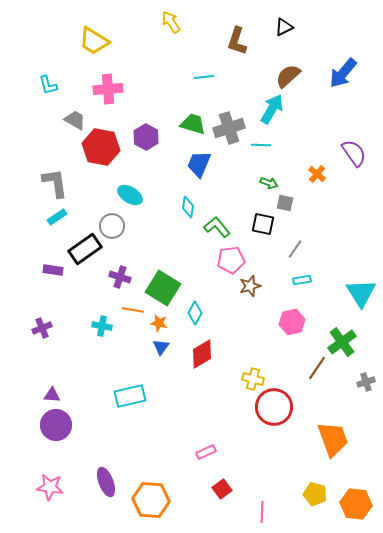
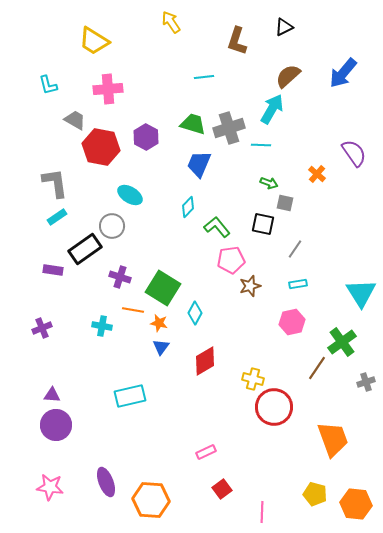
cyan diamond at (188, 207): rotated 35 degrees clockwise
cyan rectangle at (302, 280): moved 4 px left, 4 px down
red diamond at (202, 354): moved 3 px right, 7 px down
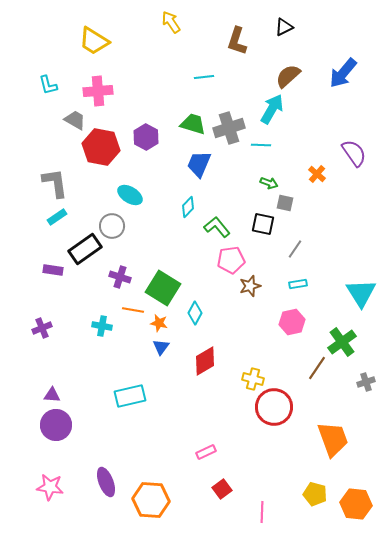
pink cross at (108, 89): moved 10 px left, 2 px down
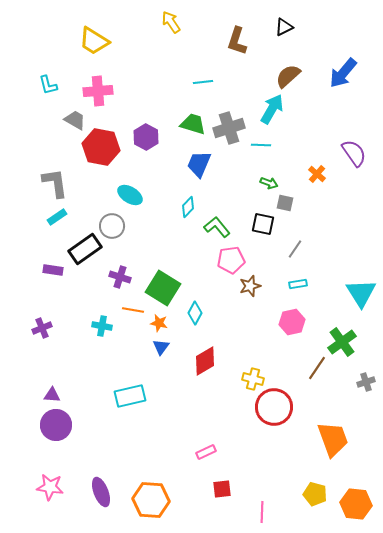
cyan line at (204, 77): moved 1 px left, 5 px down
purple ellipse at (106, 482): moved 5 px left, 10 px down
red square at (222, 489): rotated 30 degrees clockwise
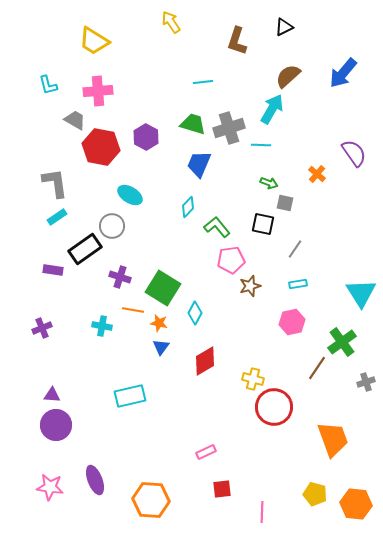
purple ellipse at (101, 492): moved 6 px left, 12 px up
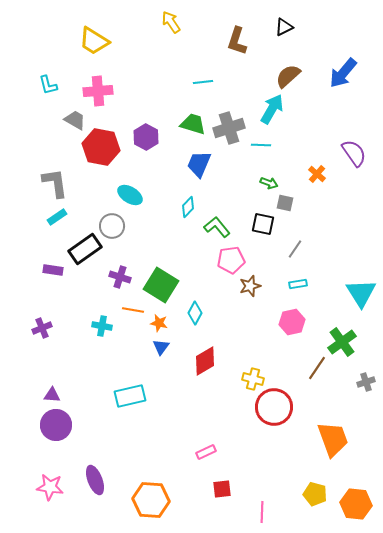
green square at (163, 288): moved 2 px left, 3 px up
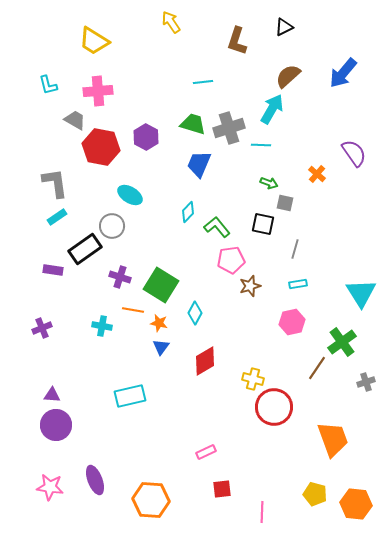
cyan diamond at (188, 207): moved 5 px down
gray line at (295, 249): rotated 18 degrees counterclockwise
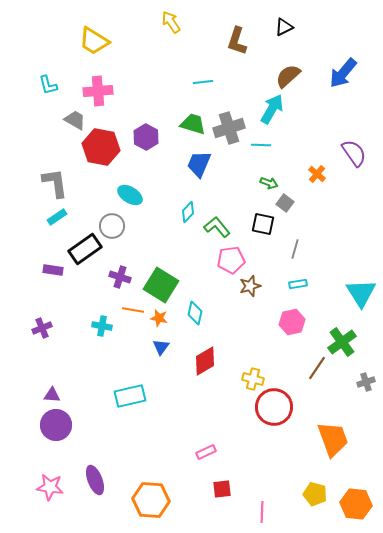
gray square at (285, 203): rotated 24 degrees clockwise
cyan diamond at (195, 313): rotated 15 degrees counterclockwise
orange star at (159, 323): moved 5 px up
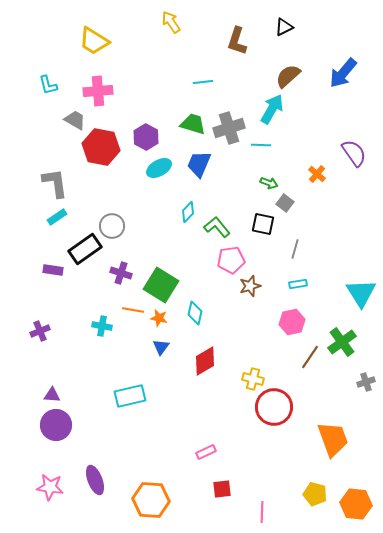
cyan ellipse at (130, 195): moved 29 px right, 27 px up; rotated 60 degrees counterclockwise
purple cross at (120, 277): moved 1 px right, 4 px up
purple cross at (42, 328): moved 2 px left, 3 px down
brown line at (317, 368): moved 7 px left, 11 px up
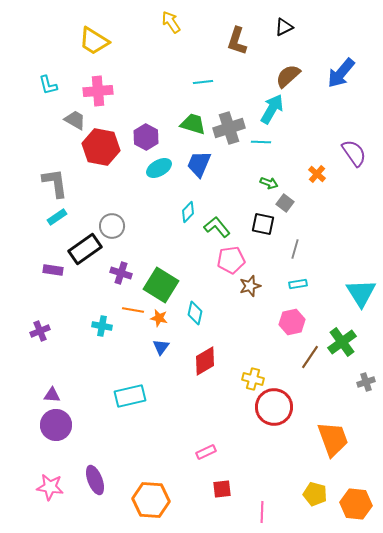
blue arrow at (343, 73): moved 2 px left
cyan line at (261, 145): moved 3 px up
